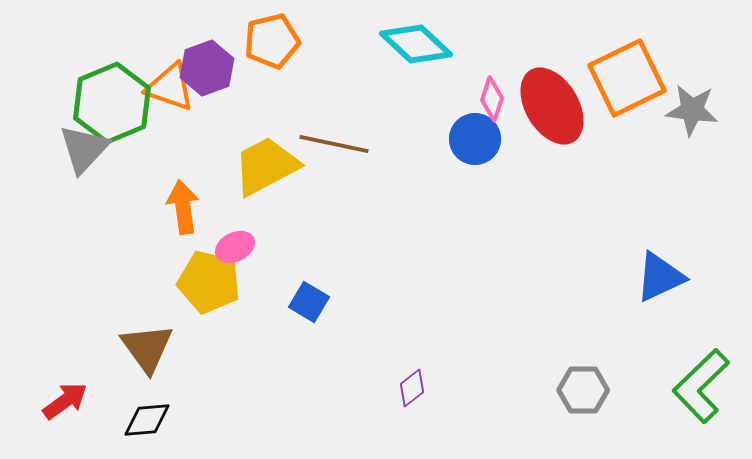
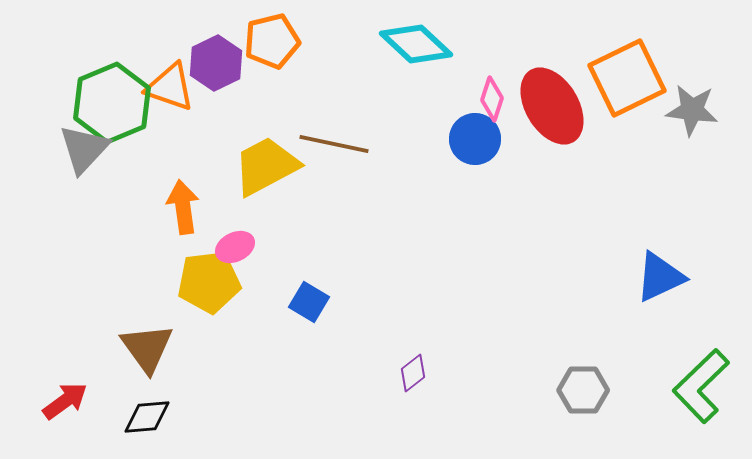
purple hexagon: moved 9 px right, 5 px up; rotated 6 degrees counterclockwise
yellow pentagon: rotated 20 degrees counterclockwise
purple diamond: moved 1 px right, 15 px up
black diamond: moved 3 px up
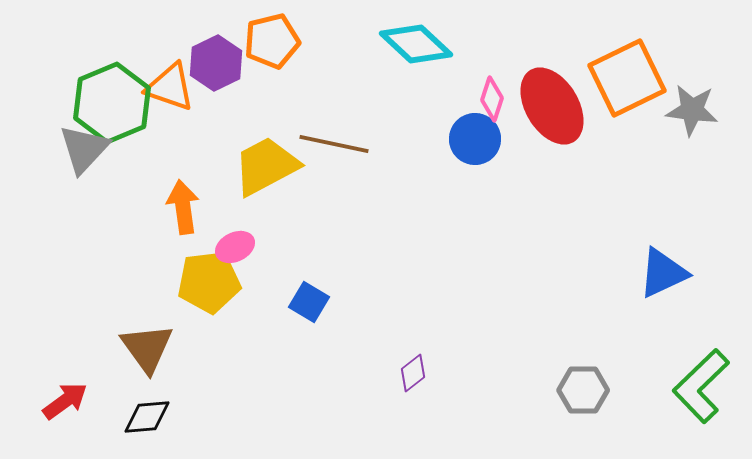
blue triangle: moved 3 px right, 4 px up
